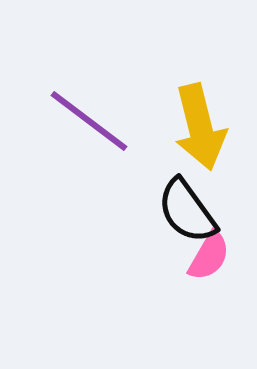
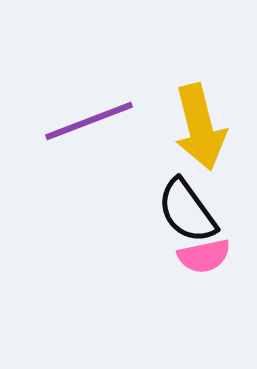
purple line: rotated 58 degrees counterclockwise
pink semicircle: moved 5 px left; rotated 48 degrees clockwise
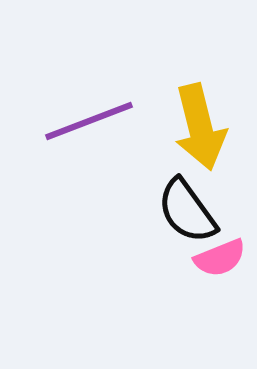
pink semicircle: moved 16 px right, 2 px down; rotated 10 degrees counterclockwise
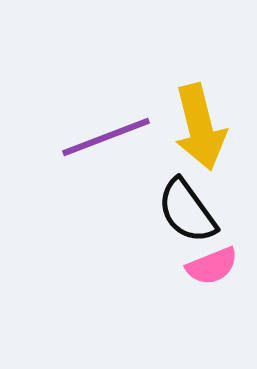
purple line: moved 17 px right, 16 px down
pink semicircle: moved 8 px left, 8 px down
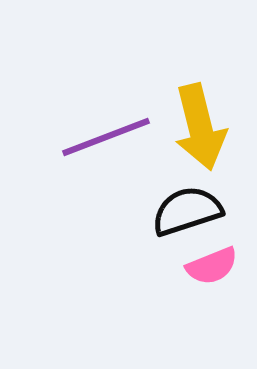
black semicircle: rotated 108 degrees clockwise
